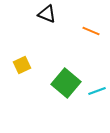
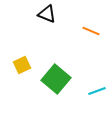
green square: moved 10 px left, 4 px up
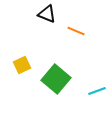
orange line: moved 15 px left
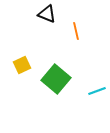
orange line: rotated 54 degrees clockwise
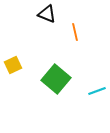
orange line: moved 1 px left, 1 px down
yellow square: moved 9 px left
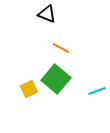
orange line: moved 14 px left, 16 px down; rotated 48 degrees counterclockwise
yellow square: moved 16 px right, 24 px down
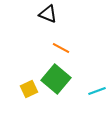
black triangle: moved 1 px right
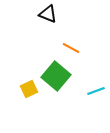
orange line: moved 10 px right
green square: moved 3 px up
cyan line: moved 1 px left
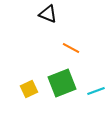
green square: moved 6 px right, 7 px down; rotated 28 degrees clockwise
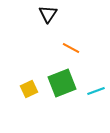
black triangle: rotated 42 degrees clockwise
